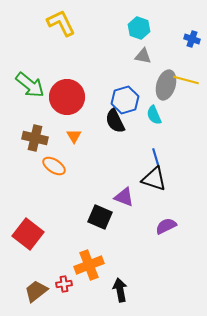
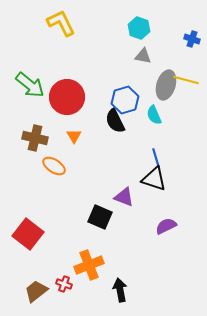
red cross: rotated 28 degrees clockwise
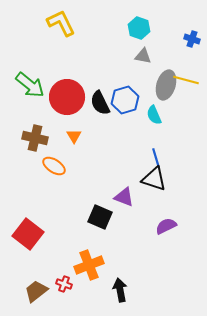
black semicircle: moved 15 px left, 18 px up
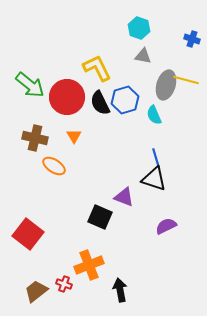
yellow L-shape: moved 36 px right, 45 px down
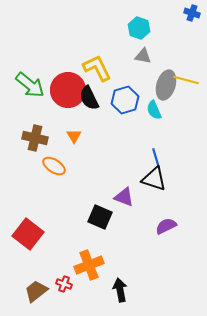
blue cross: moved 26 px up
red circle: moved 1 px right, 7 px up
black semicircle: moved 11 px left, 5 px up
cyan semicircle: moved 5 px up
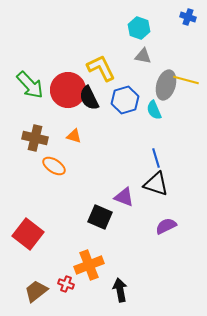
blue cross: moved 4 px left, 4 px down
yellow L-shape: moved 4 px right
green arrow: rotated 8 degrees clockwise
orange triangle: rotated 42 degrees counterclockwise
black triangle: moved 2 px right, 5 px down
red cross: moved 2 px right
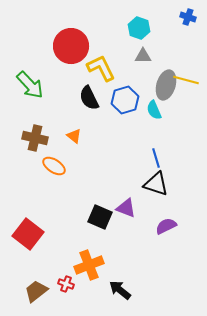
gray triangle: rotated 12 degrees counterclockwise
red circle: moved 3 px right, 44 px up
orange triangle: rotated 21 degrees clockwise
purple triangle: moved 2 px right, 11 px down
black arrow: rotated 40 degrees counterclockwise
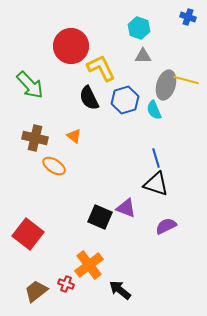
orange cross: rotated 16 degrees counterclockwise
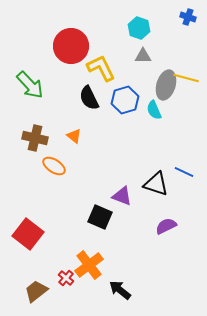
yellow line: moved 2 px up
blue line: moved 28 px right, 14 px down; rotated 48 degrees counterclockwise
purple triangle: moved 4 px left, 12 px up
red cross: moved 6 px up; rotated 21 degrees clockwise
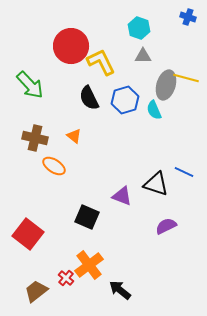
yellow L-shape: moved 6 px up
black square: moved 13 px left
